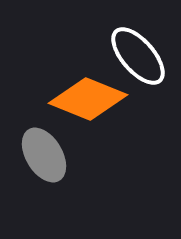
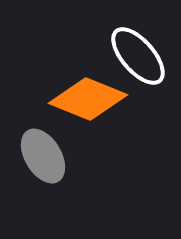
gray ellipse: moved 1 px left, 1 px down
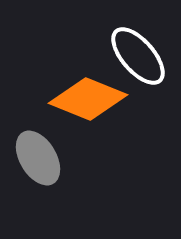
gray ellipse: moved 5 px left, 2 px down
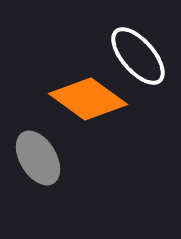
orange diamond: rotated 14 degrees clockwise
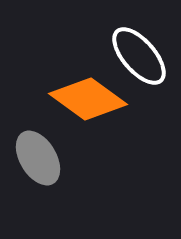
white ellipse: moved 1 px right
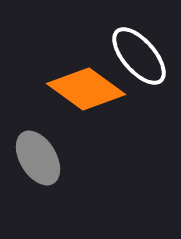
orange diamond: moved 2 px left, 10 px up
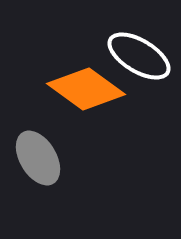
white ellipse: rotated 18 degrees counterclockwise
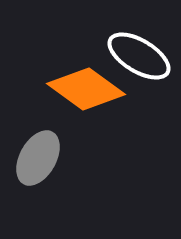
gray ellipse: rotated 60 degrees clockwise
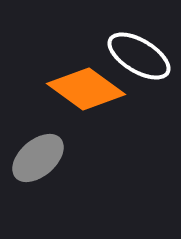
gray ellipse: rotated 20 degrees clockwise
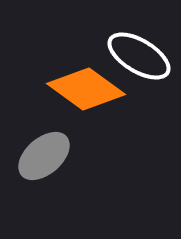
gray ellipse: moved 6 px right, 2 px up
